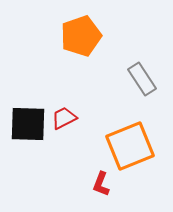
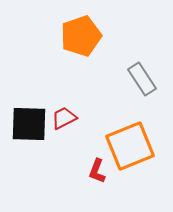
black square: moved 1 px right
red L-shape: moved 4 px left, 13 px up
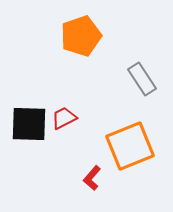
red L-shape: moved 5 px left, 7 px down; rotated 20 degrees clockwise
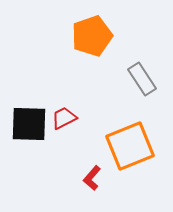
orange pentagon: moved 11 px right
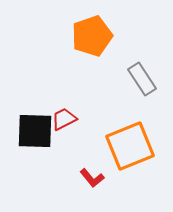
red trapezoid: moved 1 px down
black square: moved 6 px right, 7 px down
red L-shape: rotated 80 degrees counterclockwise
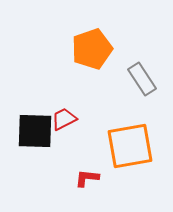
orange pentagon: moved 13 px down
orange square: rotated 12 degrees clockwise
red L-shape: moved 5 px left; rotated 135 degrees clockwise
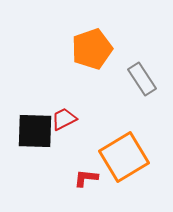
orange square: moved 6 px left, 11 px down; rotated 21 degrees counterclockwise
red L-shape: moved 1 px left
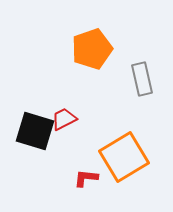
gray rectangle: rotated 20 degrees clockwise
black square: rotated 15 degrees clockwise
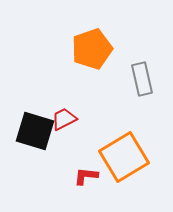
red L-shape: moved 2 px up
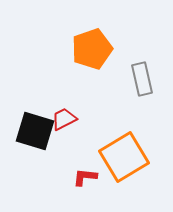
red L-shape: moved 1 px left, 1 px down
